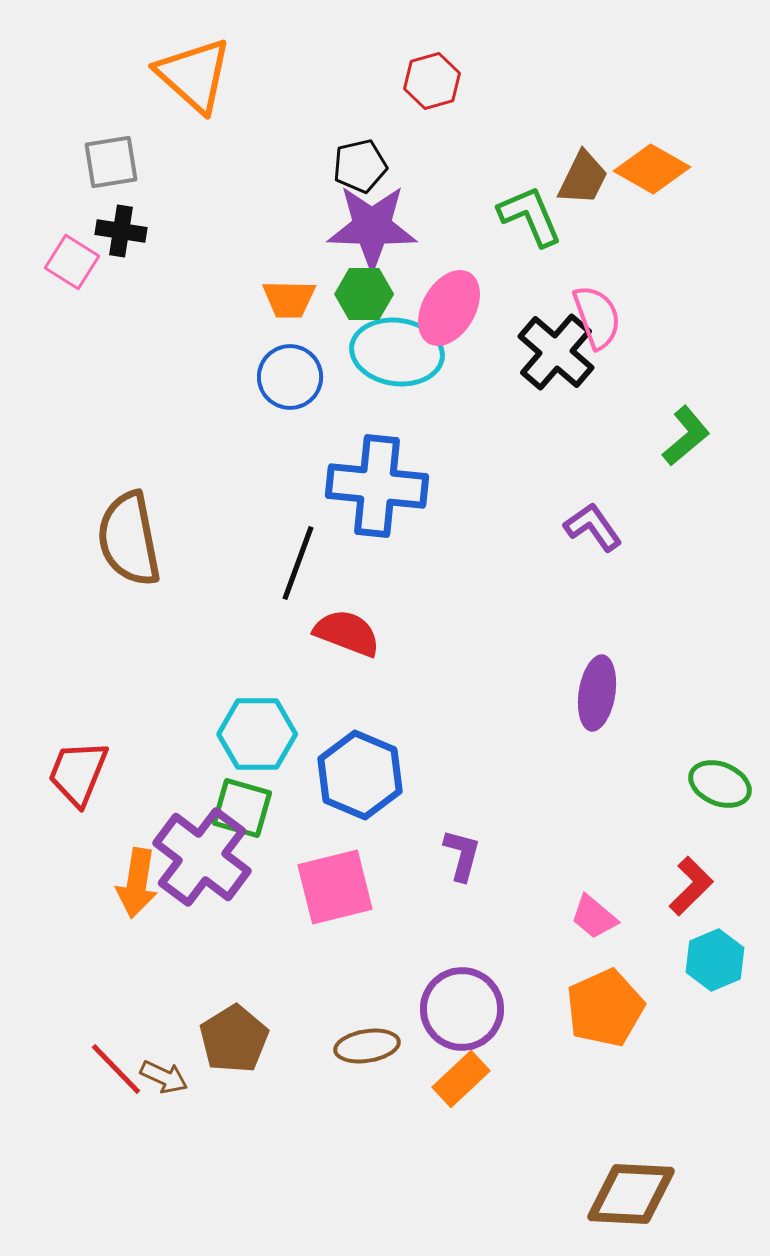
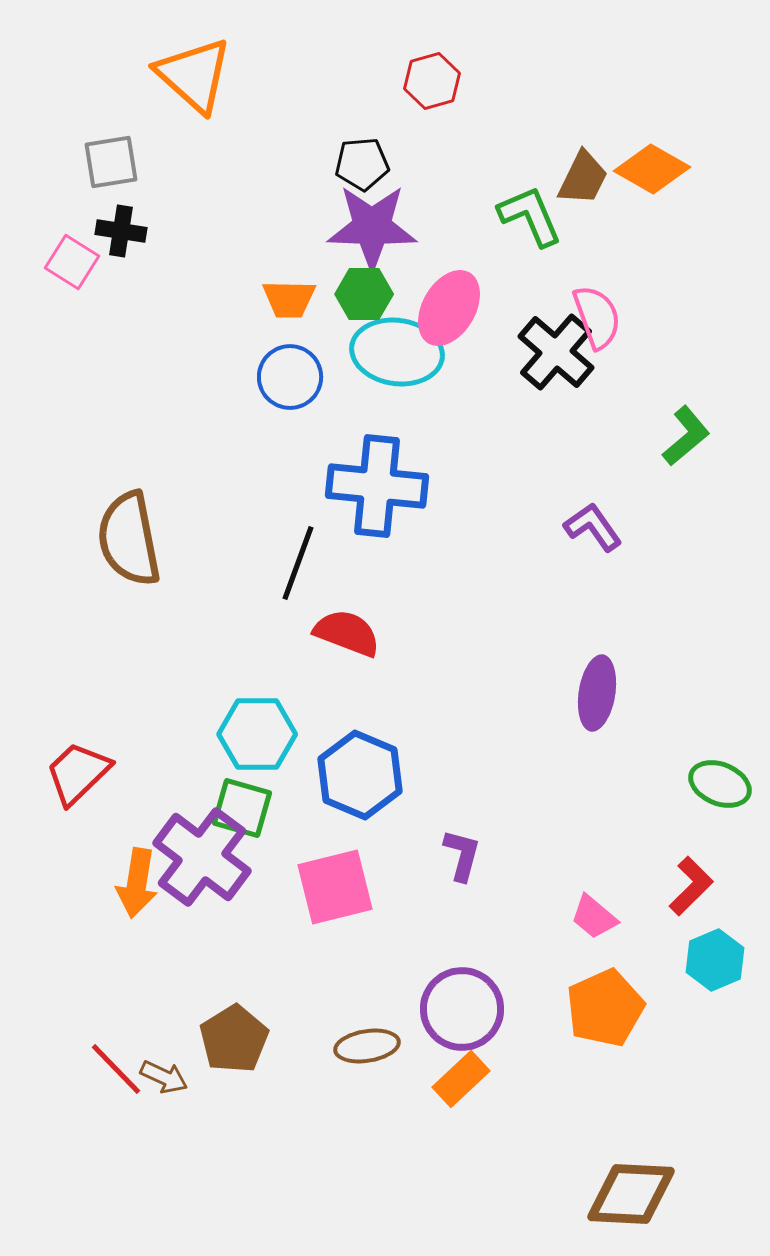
black pentagon at (360, 166): moved 2 px right, 2 px up; rotated 8 degrees clockwise
red trapezoid at (78, 773): rotated 24 degrees clockwise
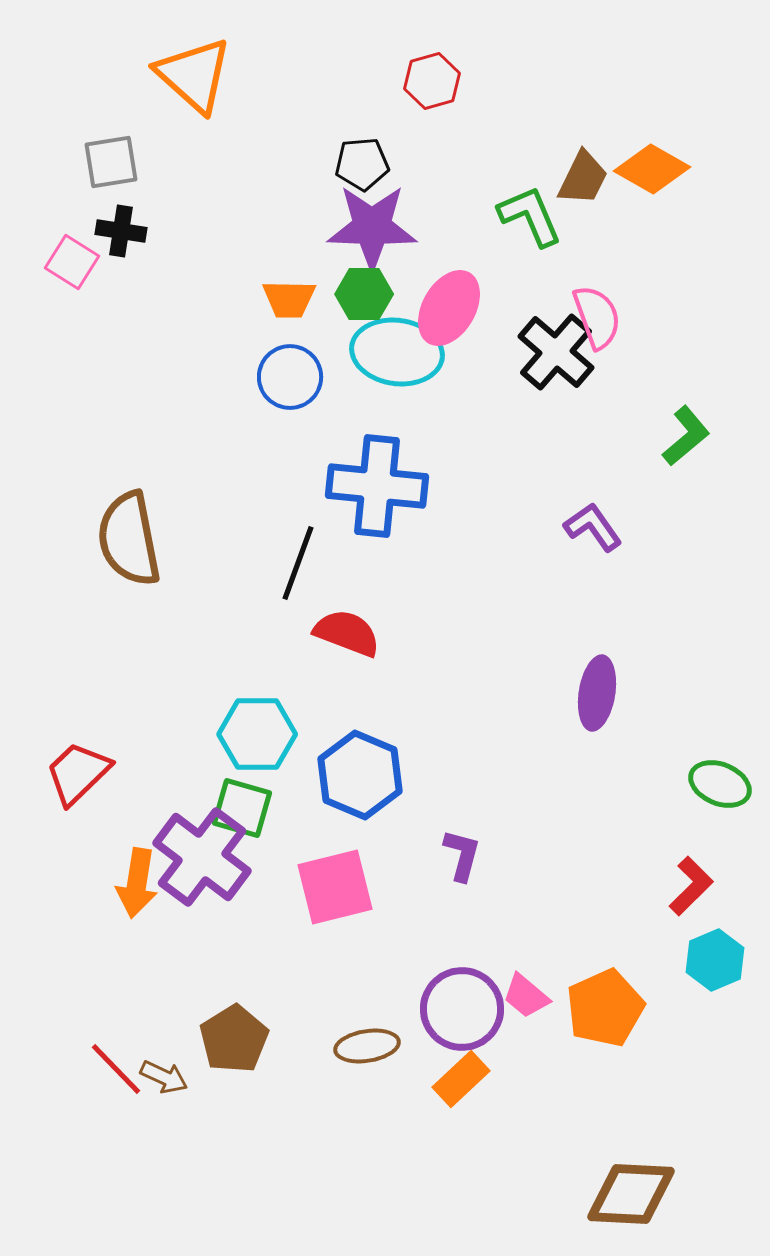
pink trapezoid at (594, 917): moved 68 px left, 79 px down
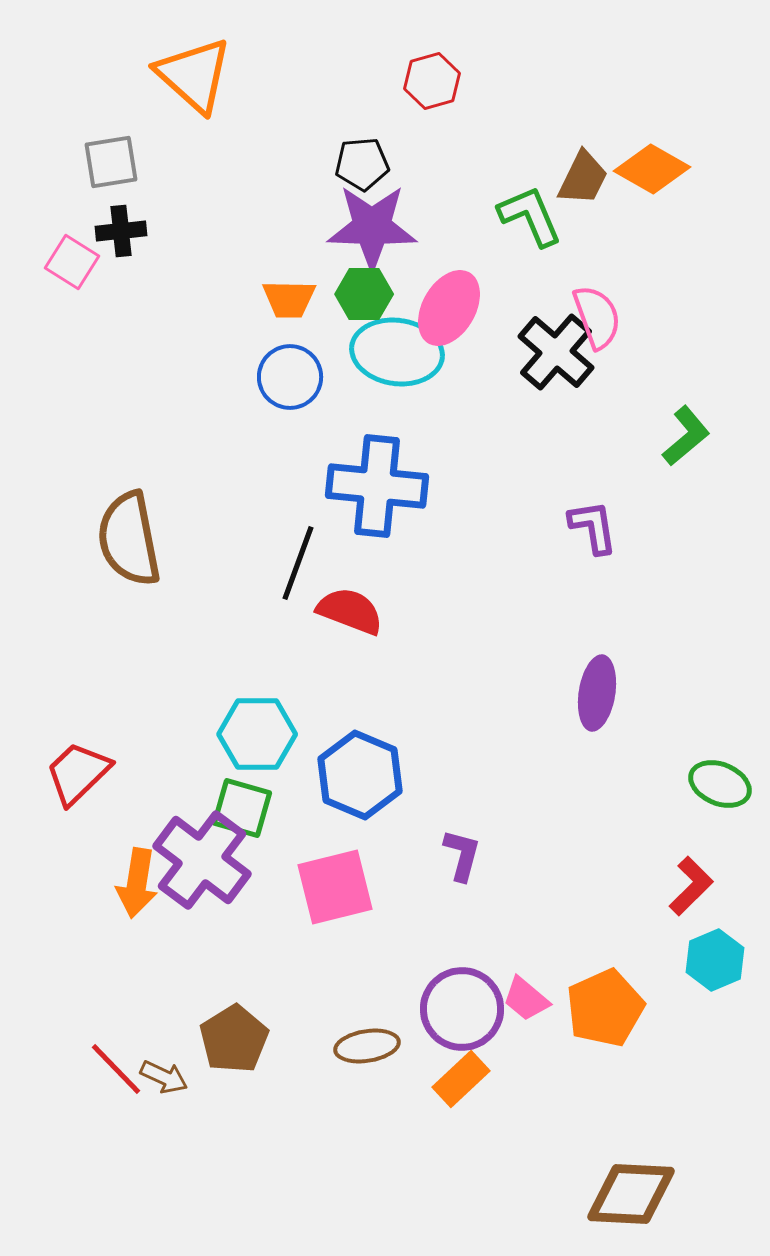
black cross at (121, 231): rotated 15 degrees counterclockwise
purple L-shape at (593, 527): rotated 26 degrees clockwise
red semicircle at (347, 633): moved 3 px right, 22 px up
purple cross at (202, 857): moved 3 px down
pink trapezoid at (526, 996): moved 3 px down
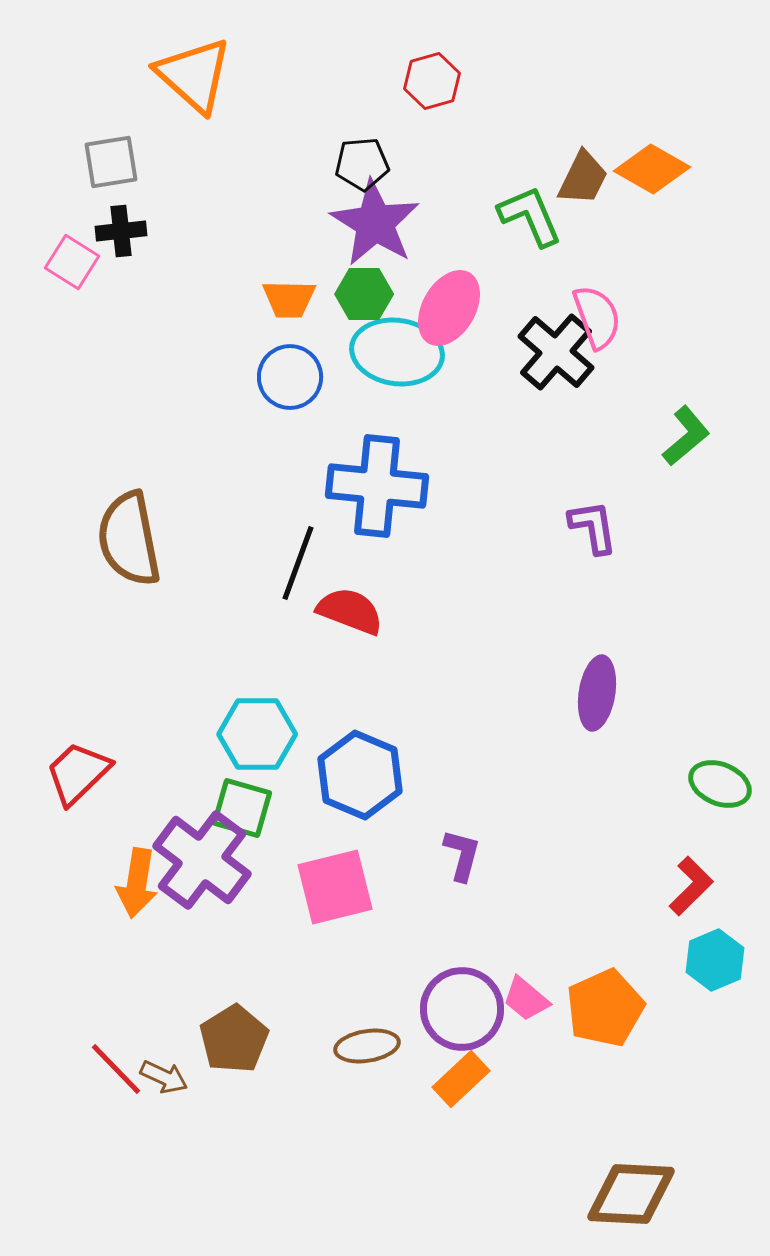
purple star at (372, 227): moved 3 px right, 4 px up; rotated 30 degrees clockwise
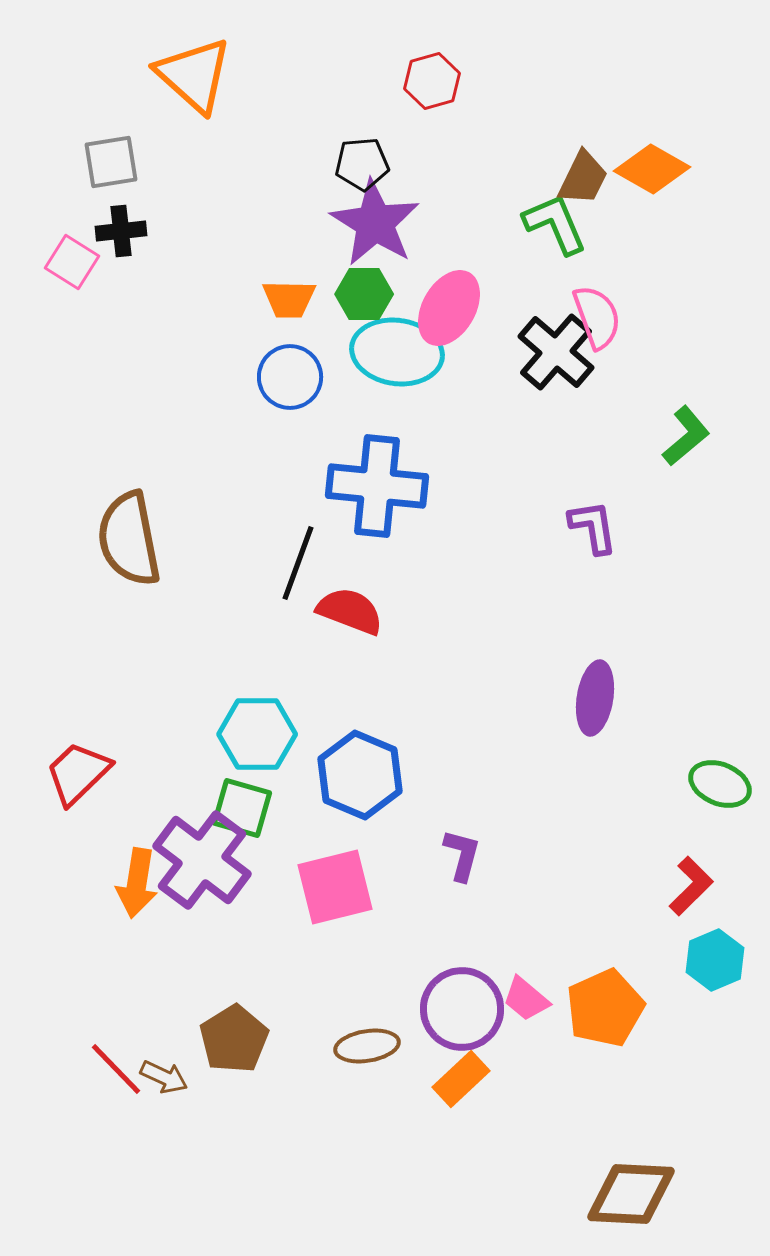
green L-shape at (530, 216): moved 25 px right, 8 px down
purple ellipse at (597, 693): moved 2 px left, 5 px down
